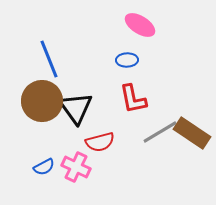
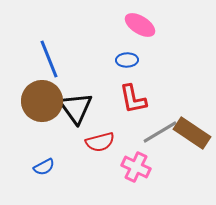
pink cross: moved 60 px right
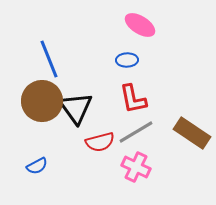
gray line: moved 24 px left
blue semicircle: moved 7 px left, 1 px up
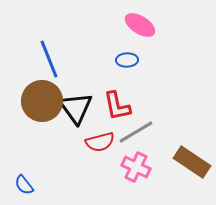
red L-shape: moved 16 px left, 7 px down
brown rectangle: moved 29 px down
blue semicircle: moved 13 px left, 19 px down; rotated 80 degrees clockwise
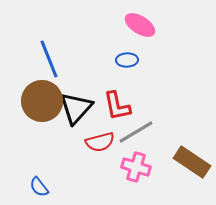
black triangle: rotated 18 degrees clockwise
pink cross: rotated 8 degrees counterclockwise
blue semicircle: moved 15 px right, 2 px down
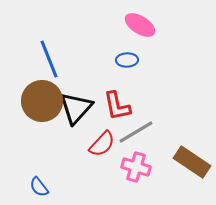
red semicircle: moved 2 px right, 2 px down; rotated 32 degrees counterclockwise
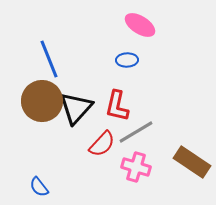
red L-shape: rotated 24 degrees clockwise
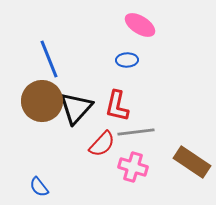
gray line: rotated 24 degrees clockwise
pink cross: moved 3 px left
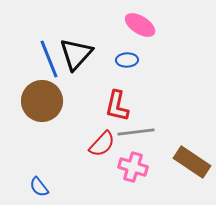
black triangle: moved 54 px up
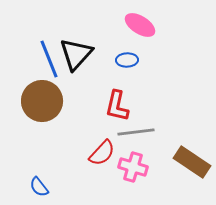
red semicircle: moved 9 px down
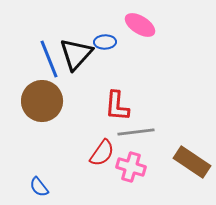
blue ellipse: moved 22 px left, 18 px up
red L-shape: rotated 8 degrees counterclockwise
red semicircle: rotated 8 degrees counterclockwise
pink cross: moved 2 px left
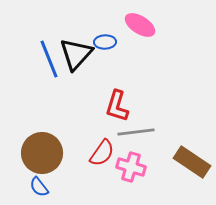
brown circle: moved 52 px down
red L-shape: rotated 12 degrees clockwise
